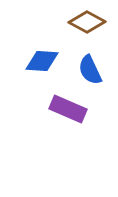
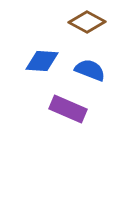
blue semicircle: rotated 136 degrees clockwise
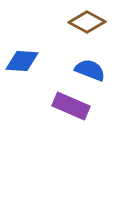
blue diamond: moved 20 px left
purple rectangle: moved 3 px right, 3 px up
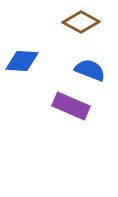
brown diamond: moved 6 px left
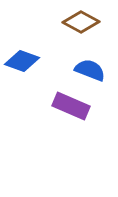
blue diamond: rotated 16 degrees clockwise
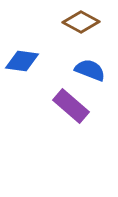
blue diamond: rotated 12 degrees counterclockwise
purple rectangle: rotated 18 degrees clockwise
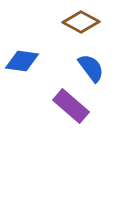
blue semicircle: moved 1 px right, 2 px up; rotated 32 degrees clockwise
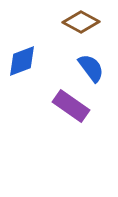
blue diamond: rotated 28 degrees counterclockwise
purple rectangle: rotated 6 degrees counterclockwise
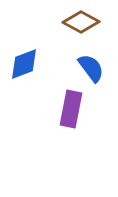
blue diamond: moved 2 px right, 3 px down
purple rectangle: moved 3 px down; rotated 66 degrees clockwise
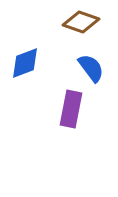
brown diamond: rotated 9 degrees counterclockwise
blue diamond: moved 1 px right, 1 px up
